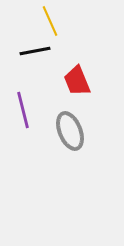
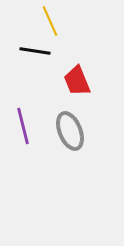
black line: rotated 20 degrees clockwise
purple line: moved 16 px down
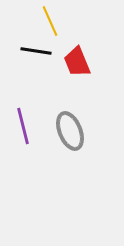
black line: moved 1 px right
red trapezoid: moved 19 px up
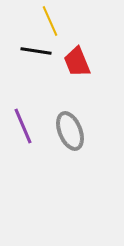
purple line: rotated 9 degrees counterclockwise
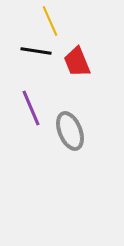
purple line: moved 8 px right, 18 px up
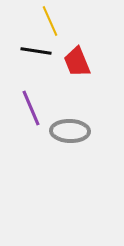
gray ellipse: rotated 66 degrees counterclockwise
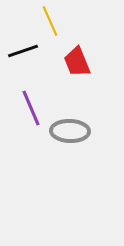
black line: moved 13 px left; rotated 28 degrees counterclockwise
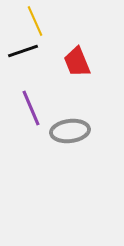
yellow line: moved 15 px left
gray ellipse: rotated 9 degrees counterclockwise
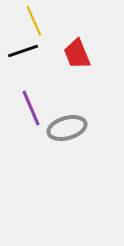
yellow line: moved 1 px left
red trapezoid: moved 8 px up
gray ellipse: moved 3 px left, 3 px up; rotated 9 degrees counterclockwise
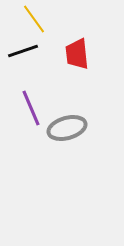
yellow line: moved 2 px up; rotated 12 degrees counterclockwise
red trapezoid: rotated 16 degrees clockwise
